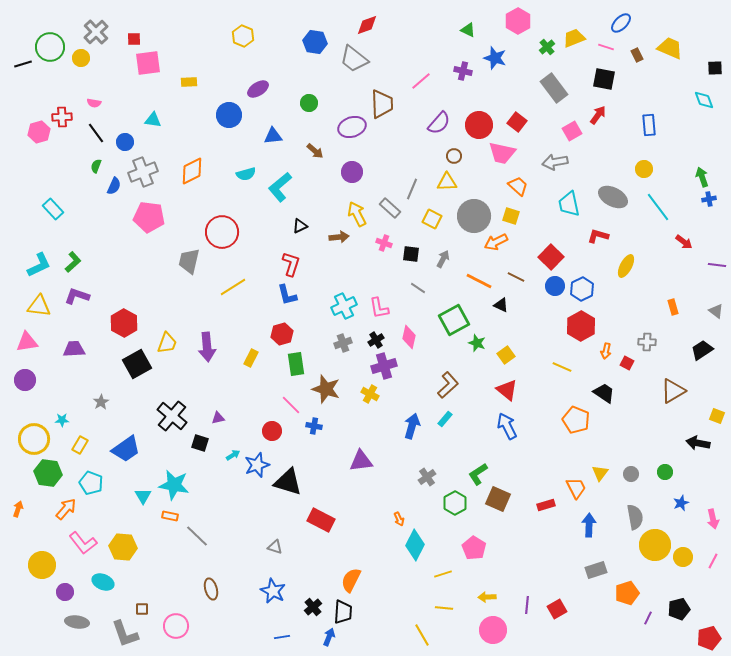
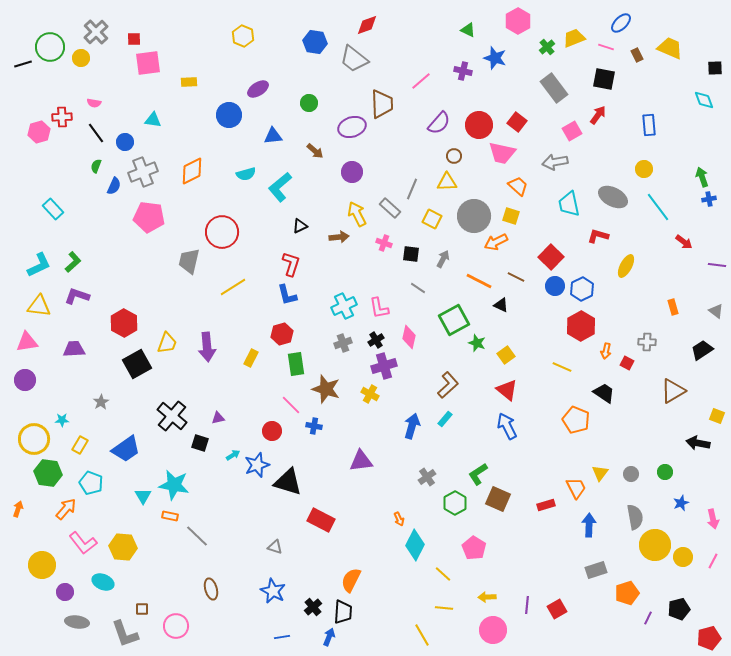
yellow line at (443, 574): rotated 60 degrees clockwise
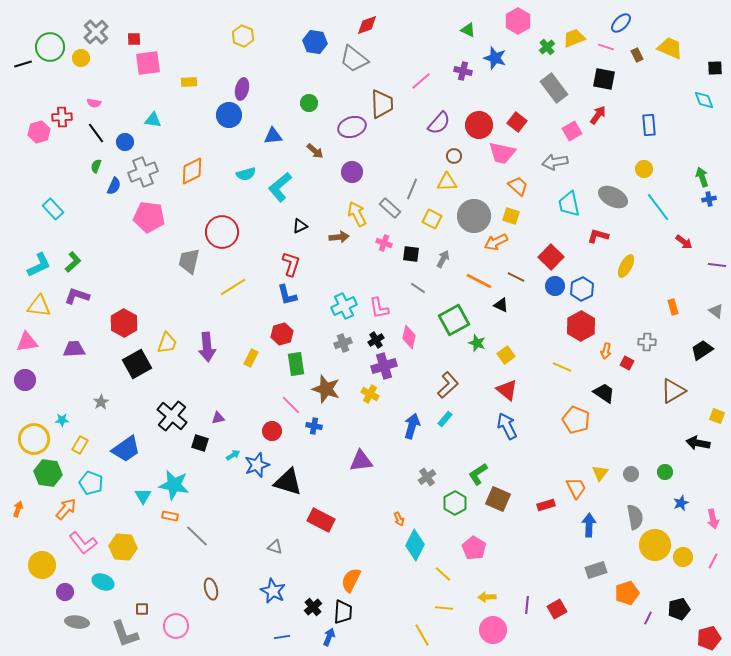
purple ellipse at (258, 89): moved 16 px left; rotated 45 degrees counterclockwise
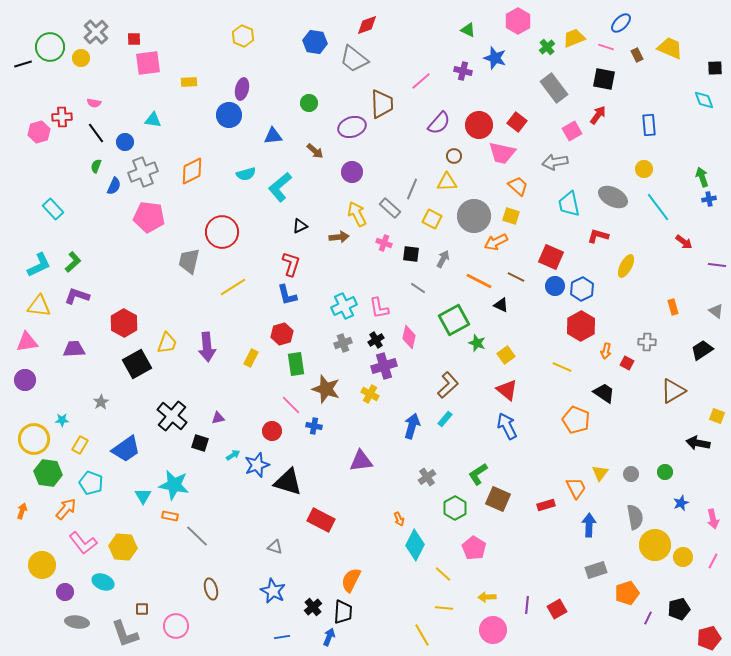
red square at (551, 257): rotated 20 degrees counterclockwise
green hexagon at (455, 503): moved 5 px down
orange arrow at (18, 509): moved 4 px right, 2 px down
